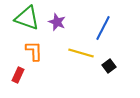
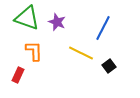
yellow line: rotated 10 degrees clockwise
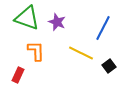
orange L-shape: moved 2 px right
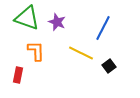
red rectangle: rotated 14 degrees counterclockwise
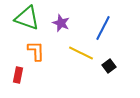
purple star: moved 4 px right, 1 px down
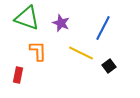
orange L-shape: moved 2 px right
